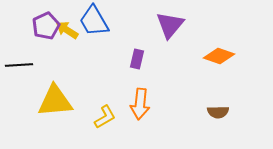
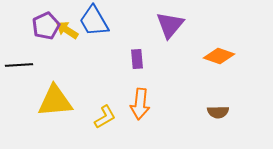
purple rectangle: rotated 18 degrees counterclockwise
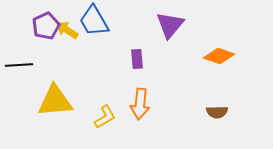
brown semicircle: moved 1 px left
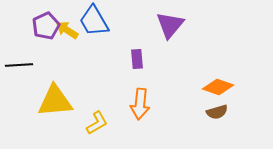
orange diamond: moved 1 px left, 31 px down
brown semicircle: rotated 15 degrees counterclockwise
yellow L-shape: moved 8 px left, 6 px down
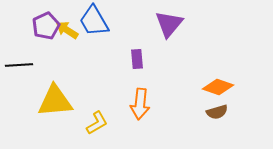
purple triangle: moved 1 px left, 1 px up
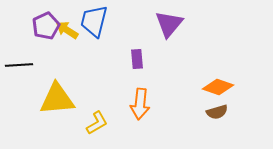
blue trapezoid: rotated 44 degrees clockwise
yellow triangle: moved 2 px right, 2 px up
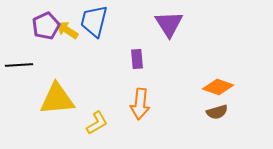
purple triangle: rotated 12 degrees counterclockwise
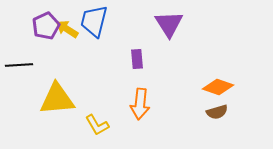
yellow arrow: moved 1 px up
yellow L-shape: moved 2 px down; rotated 90 degrees clockwise
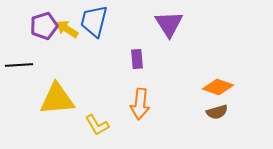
purple pentagon: moved 2 px left; rotated 8 degrees clockwise
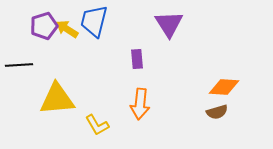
orange diamond: moved 6 px right; rotated 16 degrees counterclockwise
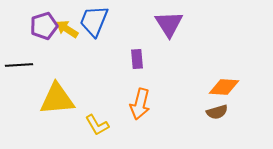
blue trapezoid: rotated 8 degrees clockwise
orange arrow: rotated 8 degrees clockwise
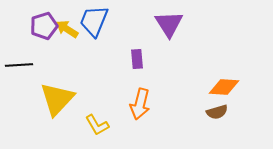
yellow triangle: rotated 42 degrees counterclockwise
